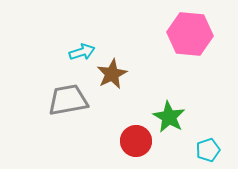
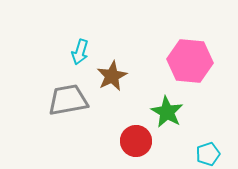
pink hexagon: moved 27 px down
cyan arrow: moved 2 px left; rotated 125 degrees clockwise
brown star: moved 2 px down
green star: moved 2 px left, 5 px up
cyan pentagon: moved 4 px down
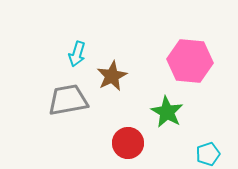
cyan arrow: moved 3 px left, 2 px down
red circle: moved 8 px left, 2 px down
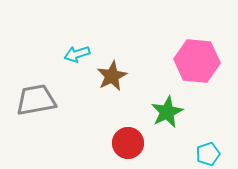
cyan arrow: rotated 55 degrees clockwise
pink hexagon: moved 7 px right
gray trapezoid: moved 32 px left
green star: rotated 16 degrees clockwise
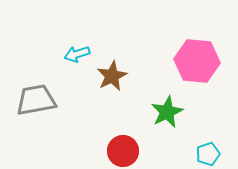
red circle: moved 5 px left, 8 px down
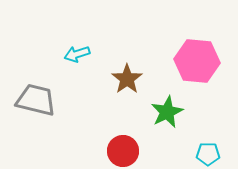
brown star: moved 15 px right, 3 px down; rotated 8 degrees counterclockwise
gray trapezoid: rotated 24 degrees clockwise
cyan pentagon: rotated 20 degrees clockwise
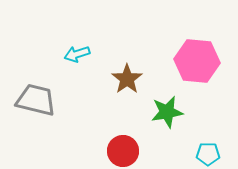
green star: rotated 16 degrees clockwise
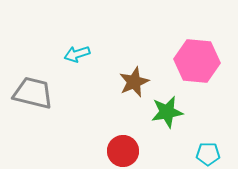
brown star: moved 7 px right, 3 px down; rotated 12 degrees clockwise
gray trapezoid: moved 3 px left, 7 px up
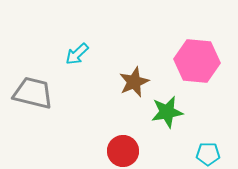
cyan arrow: rotated 25 degrees counterclockwise
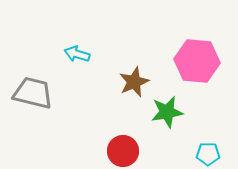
cyan arrow: rotated 60 degrees clockwise
